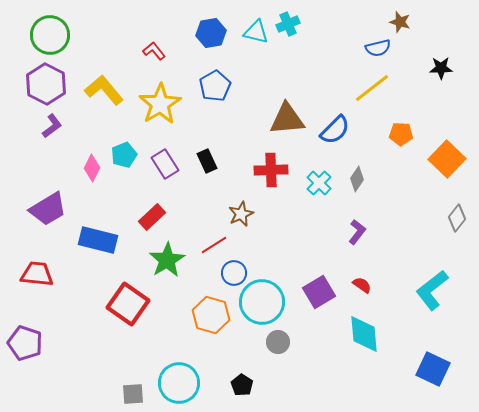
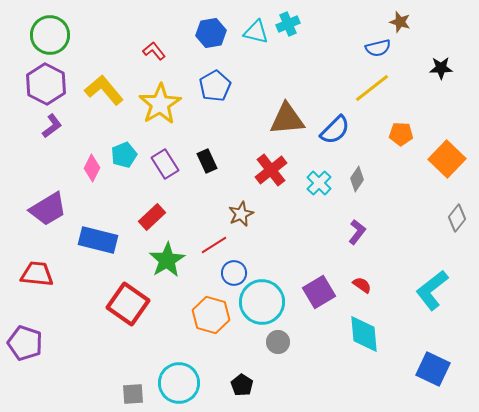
red cross at (271, 170): rotated 36 degrees counterclockwise
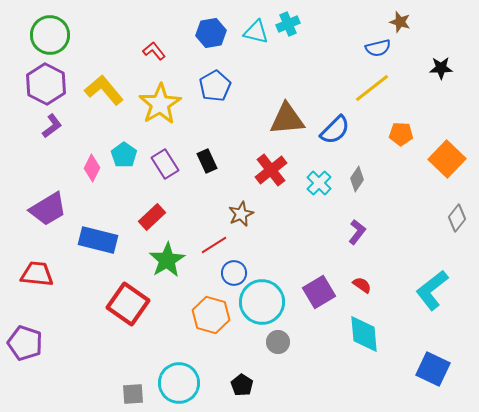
cyan pentagon at (124, 155): rotated 15 degrees counterclockwise
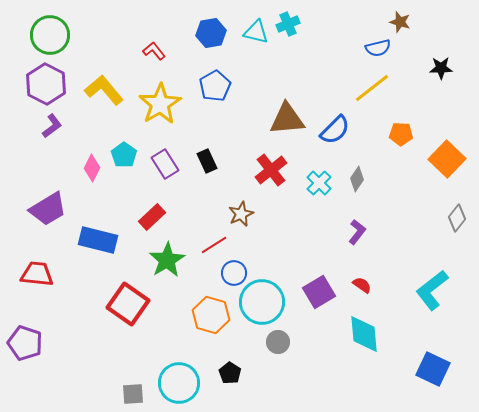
black pentagon at (242, 385): moved 12 px left, 12 px up
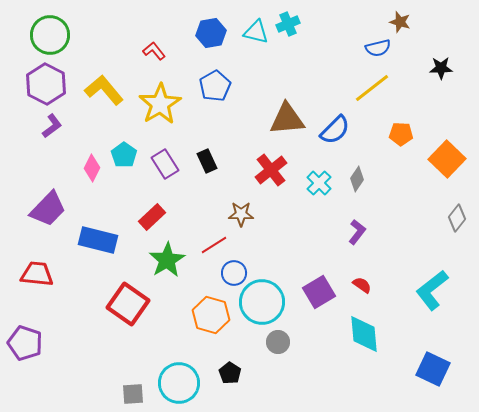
purple trapezoid at (48, 209): rotated 15 degrees counterclockwise
brown star at (241, 214): rotated 25 degrees clockwise
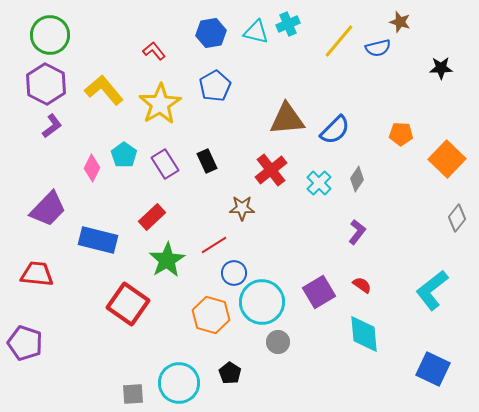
yellow line at (372, 88): moved 33 px left, 47 px up; rotated 12 degrees counterclockwise
brown star at (241, 214): moved 1 px right, 6 px up
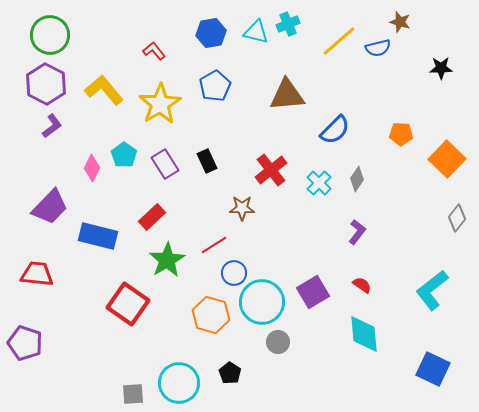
yellow line at (339, 41): rotated 9 degrees clockwise
brown triangle at (287, 119): moved 24 px up
purple trapezoid at (48, 209): moved 2 px right, 2 px up
blue rectangle at (98, 240): moved 4 px up
purple square at (319, 292): moved 6 px left
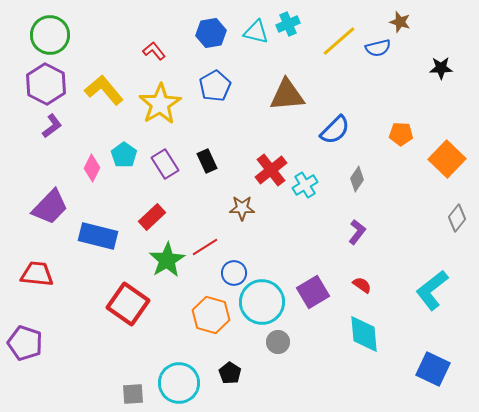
cyan cross at (319, 183): moved 14 px left, 2 px down; rotated 15 degrees clockwise
red line at (214, 245): moved 9 px left, 2 px down
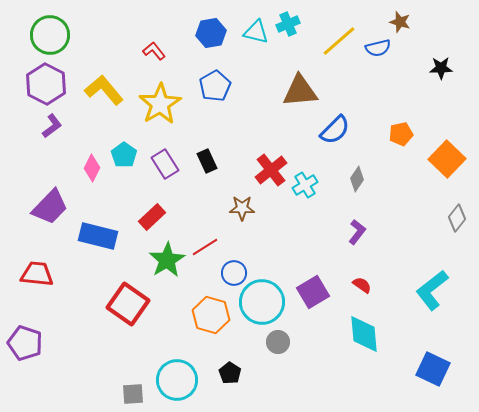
brown triangle at (287, 95): moved 13 px right, 4 px up
orange pentagon at (401, 134): rotated 15 degrees counterclockwise
cyan circle at (179, 383): moved 2 px left, 3 px up
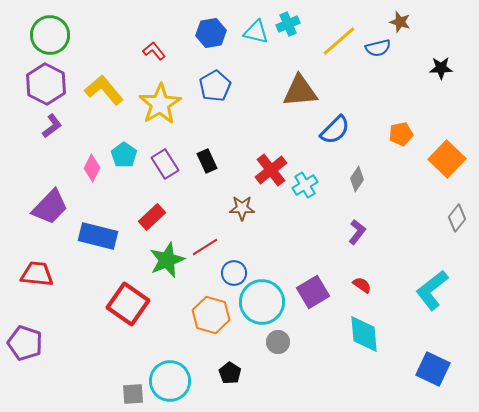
green star at (167, 260): rotated 9 degrees clockwise
cyan circle at (177, 380): moved 7 px left, 1 px down
